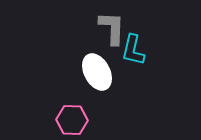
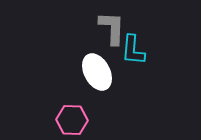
cyan L-shape: rotated 8 degrees counterclockwise
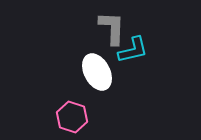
cyan L-shape: rotated 108 degrees counterclockwise
pink hexagon: moved 3 px up; rotated 16 degrees clockwise
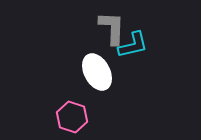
cyan L-shape: moved 5 px up
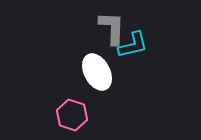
pink hexagon: moved 2 px up
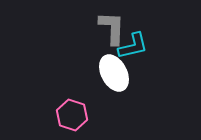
cyan L-shape: moved 1 px down
white ellipse: moved 17 px right, 1 px down
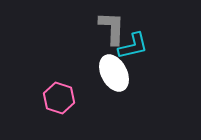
pink hexagon: moved 13 px left, 17 px up
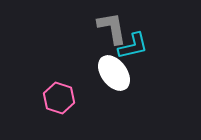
gray L-shape: rotated 12 degrees counterclockwise
white ellipse: rotated 9 degrees counterclockwise
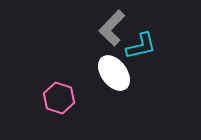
gray L-shape: rotated 126 degrees counterclockwise
cyan L-shape: moved 8 px right
